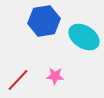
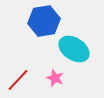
cyan ellipse: moved 10 px left, 12 px down
pink star: moved 2 px down; rotated 18 degrees clockwise
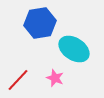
blue hexagon: moved 4 px left, 2 px down
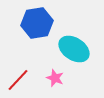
blue hexagon: moved 3 px left
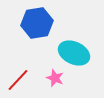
cyan ellipse: moved 4 px down; rotated 8 degrees counterclockwise
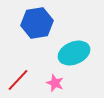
cyan ellipse: rotated 48 degrees counterclockwise
pink star: moved 5 px down
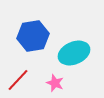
blue hexagon: moved 4 px left, 13 px down
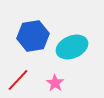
cyan ellipse: moved 2 px left, 6 px up
pink star: rotated 12 degrees clockwise
